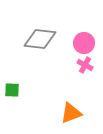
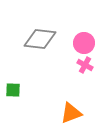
green square: moved 1 px right
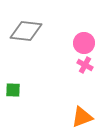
gray diamond: moved 14 px left, 8 px up
orange triangle: moved 11 px right, 4 px down
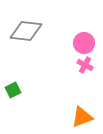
green square: rotated 28 degrees counterclockwise
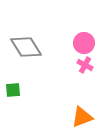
gray diamond: moved 16 px down; rotated 52 degrees clockwise
green square: rotated 21 degrees clockwise
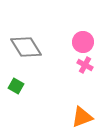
pink circle: moved 1 px left, 1 px up
green square: moved 3 px right, 4 px up; rotated 35 degrees clockwise
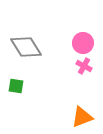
pink circle: moved 1 px down
pink cross: moved 1 px left, 1 px down
green square: rotated 21 degrees counterclockwise
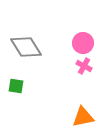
orange triangle: moved 1 px right; rotated 10 degrees clockwise
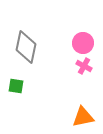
gray diamond: rotated 44 degrees clockwise
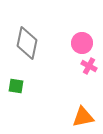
pink circle: moved 1 px left
gray diamond: moved 1 px right, 4 px up
pink cross: moved 5 px right
